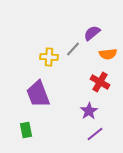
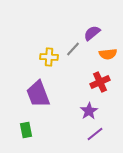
red cross: rotated 36 degrees clockwise
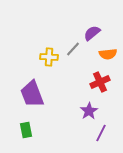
purple trapezoid: moved 6 px left
purple line: moved 6 px right, 1 px up; rotated 24 degrees counterclockwise
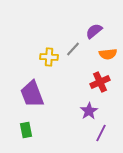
purple semicircle: moved 2 px right, 2 px up
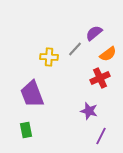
purple semicircle: moved 2 px down
gray line: moved 2 px right
orange semicircle: rotated 30 degrees counterclockwise
red cross: moved 4 px up
purple star: rotated 24 degrees counterclockwise
purple line: moved 3 px down
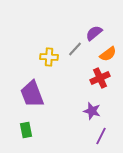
purple star: moved 3 px right
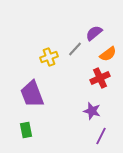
yellow cross: rotated 24 degrees counterclockwise
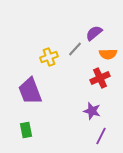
orange semicircle: rotated 36 degrees clockwise
purple trapezoid: moved 2 px left, 3 px up
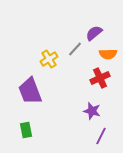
yellow cross: moved 2 px down; rotated 12 degrees counterclockwise
